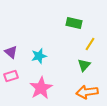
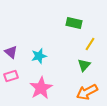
orange arrow: rotated 20 degrees counterclockwise
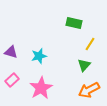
purple triangle: rotated 24 degrees counterclockwise
pink rectangle: moved 1 px right, 4 px down; rotated 24 degrees counterclockwise
orange arrow: moved 2 px right, 2 px up
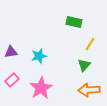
green rectangle: moved 1 px up
purple triangle: rotated 24 degrees counterclockwise
orange arrow: rotated 25 degrees clockwise
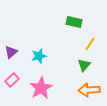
purple triangle: rotated 32 degrees counterclockwise
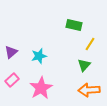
green rectangle: moved 3 px down
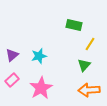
purple triangle: moved 1 px right, 3 px down
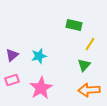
pink rectangle: rotated 24 degrees clockwise
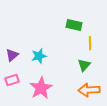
yellow line: moved 1 px up; rotated 32 degrees counterclockwise
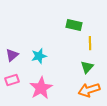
green triangle: moved 3 px right, 2 px down
orange arrow: rotated 15 degrees counterclockwise
